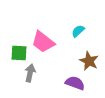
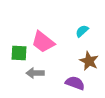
cyan semicircle: moved 4 px right
gray arrow: moved 5 px right; rotated 102 degrees counterclockwise
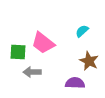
pink trapezoid: moved 1 px down
green square: moved 1 px left, 1 px up
gray arrow: moved 3 px left, 1 px up
purple semicircle: rotated 18 degrees counterclockwise
